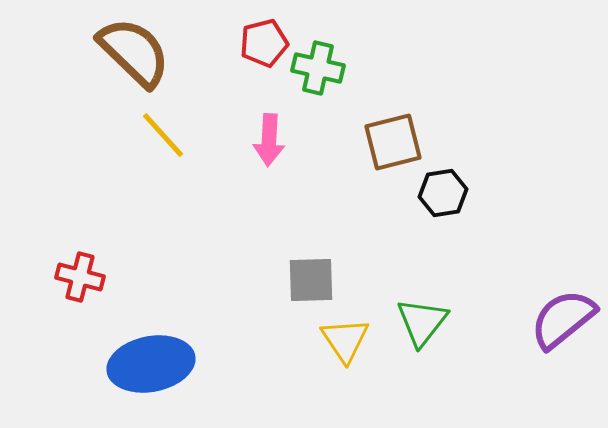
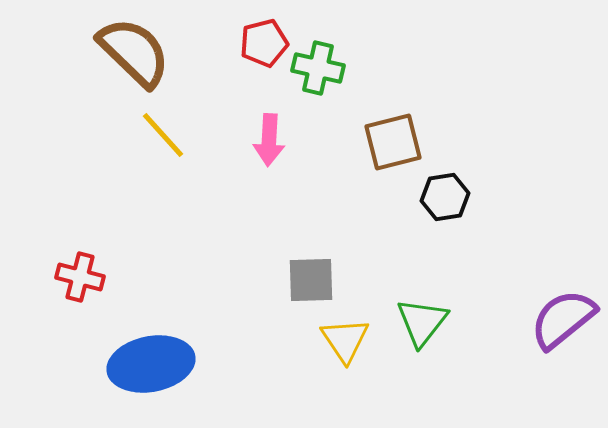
black hexagon: moved 2 px right, 4 px down
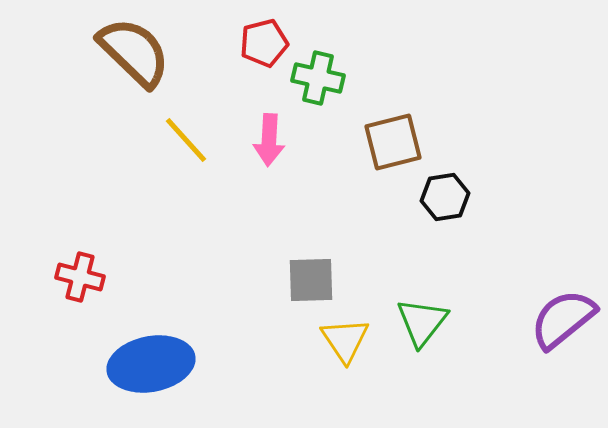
green cross: moved 10 px down
yellow line: moved 23 px right, 5 px down
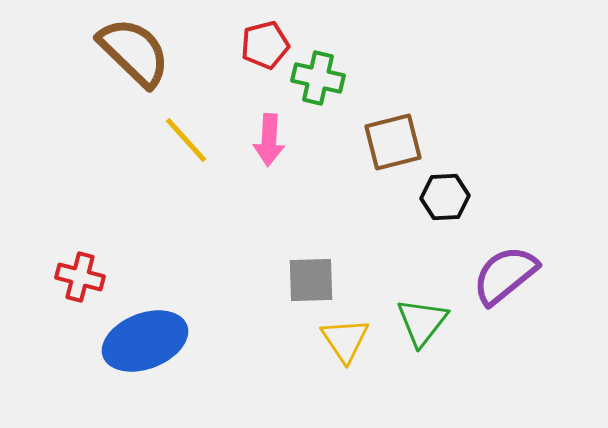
red pentagon: moved 1 px right, 2 px down
black hexagon: rotated 6 degrees clockwise
purple semicircle: moved 58 px left, 44 px up
blue ellipse: moved 6 px left, 23 px up; rotated 10 degrees counterclockwise
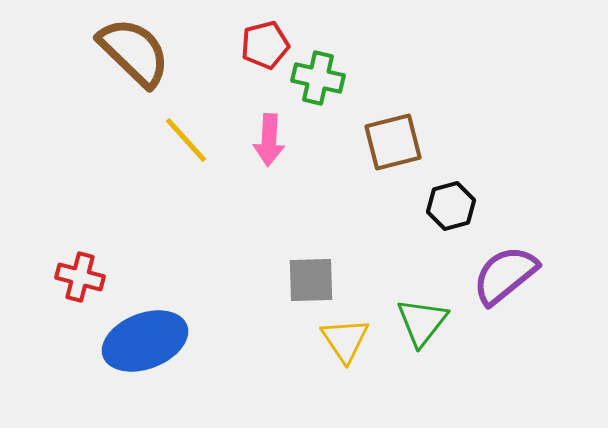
black hexagon: moved 6 px right, 9 px down; rotated 12 degrees counterclockwise
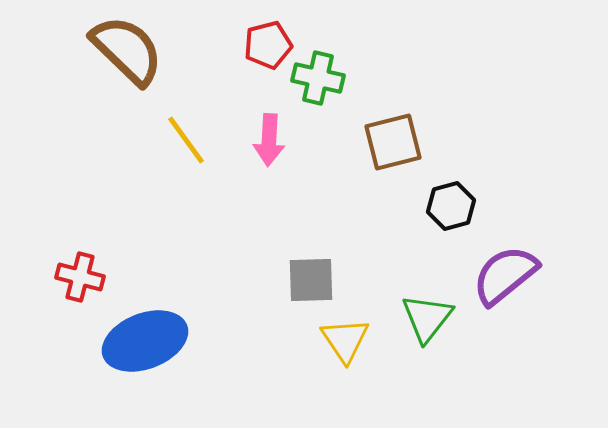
red pentagon: moved 3 px right
brown semicircle: moved 7 px left, 2 px up
yellow line: rotated 6 degrees clockwise
green triangle: moved 5 px right, 4 px up
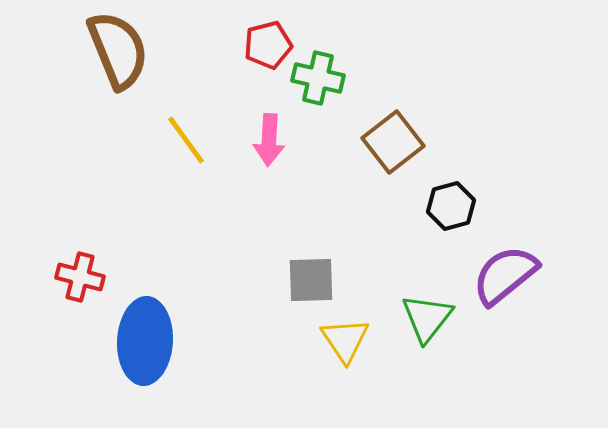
brown semicircle: moved 9 px left; rotated 24 degrees clockwise
brown square: rotated 24 degrees counterclockwise
blue ellipse: rotated 66 degrees counterclockwise
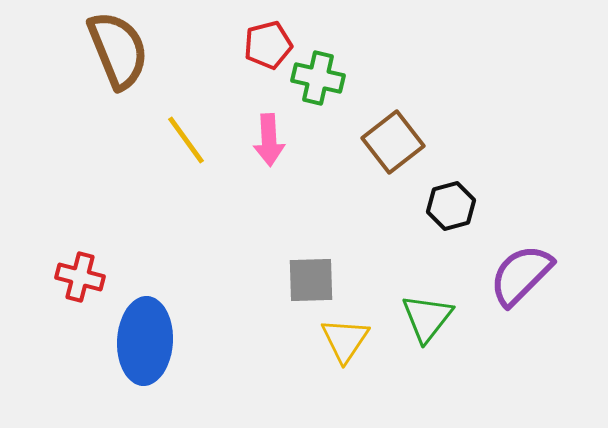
pink arrow: rotated 6 degrees counterclockwise
purple semicircle: moved 16 px right; rotated 6 degrees counterclockwise
yellow triangle: rotated 8 degrees clockwise
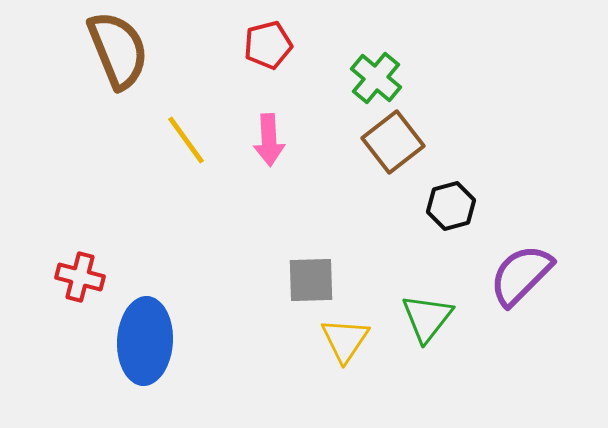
green cross: moved 58 px right; rotated 27 degrees clockwise
